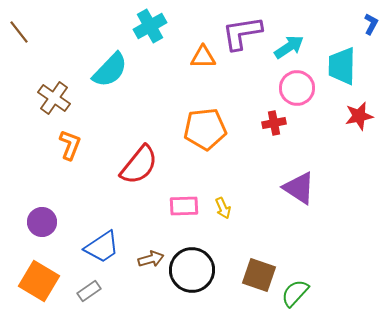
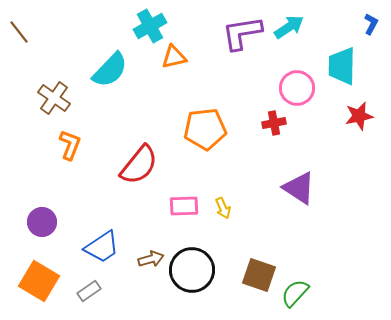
cyan arrow: moved 20 px up
orange triangle: moved 29 px left; rotated 12 degrees counterclockwise
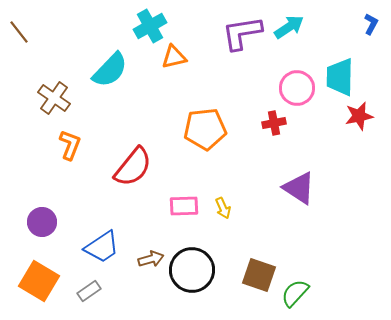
cyan trapezoid: moved 2 px left, 11 px down
red semicircle: moved 6 px left, 2 px down
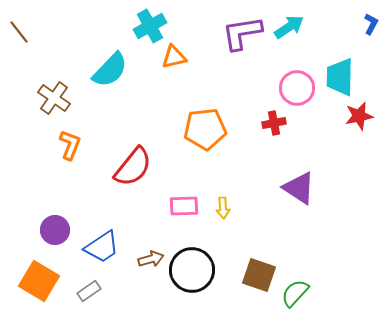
yellow arrow: rotated 20 degrees clockwise
purple circle: moved 13 px right, 8 px down
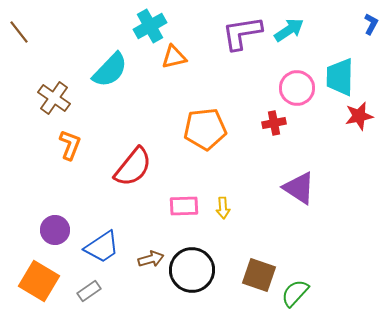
cyan arrow: moved 3 px down
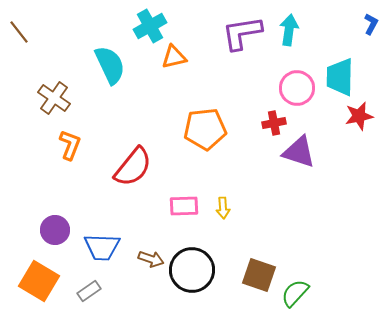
cyan arrow: rotated 48 degrees counterclockwise
cyan semicircle: moved 5 px up; rotated 69 degrees counterclockwise
purple triangle: moved 36 px up; rotated 15 degrees counterclockwise
blue trapezoid: rotated 36 degrees clockwise
brown arrow: rotated 35 degrees clockwise
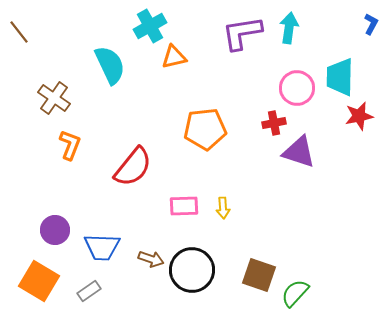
cyan arrow: moved 2 px up
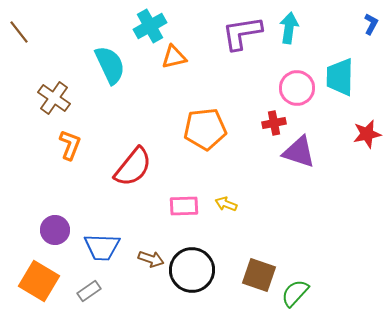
red star: moved 8 px right, 18 px down
yellow arrow: moved 3 px right, 4 px up; rotated 115 degrees clockwise
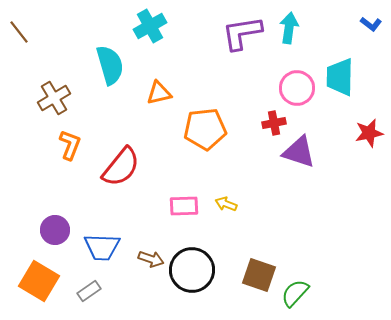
blue L-shape: rotated 100 degrees clockwise
orange triangle: moved 15 px left, 36 px down
cyan semicircle: rotated 9 degrees clockwise
brown cross: rotated 24 degrees clockwise
red star: moved 2 px right, 1 px up
red semicircle: moved 12 px left
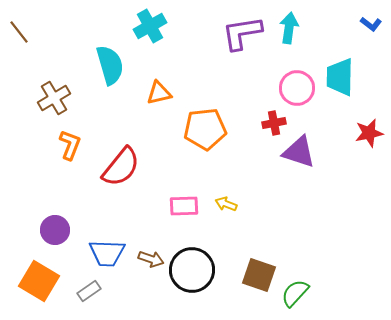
blue trapezoid: moved 5 px right, 6 px down
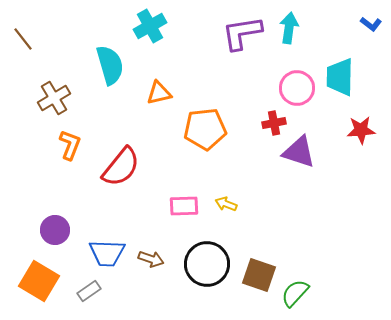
brown line: moved 4 px right, 7 px down
red star: moved 8 px left, 3 px up; rotated 8 degrees clockwise
black circle: moved 15 px right, 6 px up
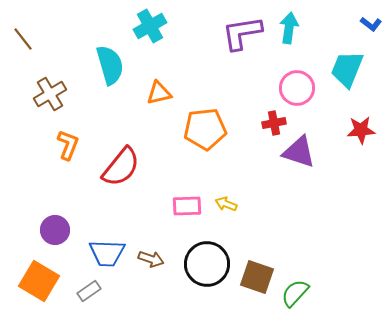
cyan trapezoid: moved 7 px right, 8 px up; rotated 21 degrees clockwise
brown cross: moved 4 px left, 4 px up
orange L-shape: moved 2 px left
pink rectangle: moved 3 px right
brown square: moved 2 px left, 2 px down
